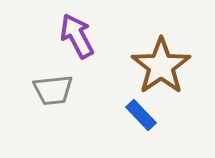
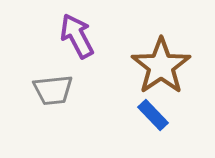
blue rectangle: moved 12 px right
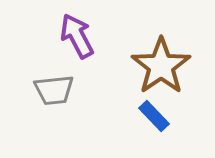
gray trapezoid: moved 1 px right
blue rectangle: moved 1 px right, 1 px down
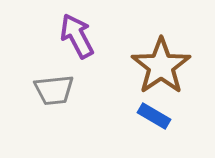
blue rectangle: rotated 16 degrees counterclockwise
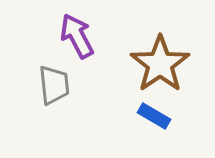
brown star: moved 1 px left, 2 px up
gray trapezoid: moved 5 px up; rotated 90 degrees counterclockwise
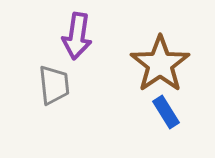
purple arrow: rotated 144 degrees counterclockwise
blue rectangle: moved 12 px right, 4 px up; rotated 28 degrees clockwise
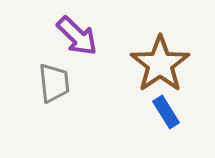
purple arrow: rotated 54 degrees counterclockwise
gray trapezoid: moved 2 px up
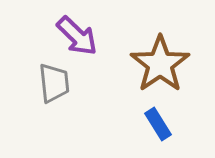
blue rectangle: moved 8 px left, 12 px down
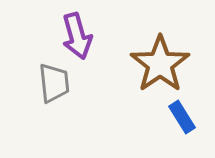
purple arrow: rotated 30 degrees clockwise
blue rectangle: moved 24 px right, 7 px up
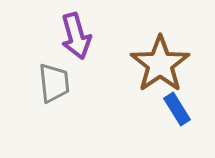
purple arrow: moved 1 px left
blue rectangle: moved 5 px left, 8 px up
